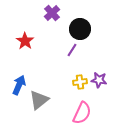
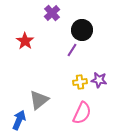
black circle: moved 2 px right, 1 px down
blue arrow: moved 35 px down
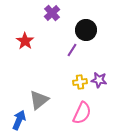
black circle: moved 4 px right
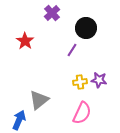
black circle: moved 2 px up
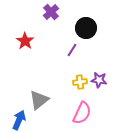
purple cross: moved 1 px left, 1 px up
